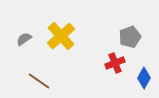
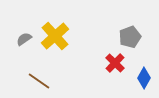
yellow cross: moved 6 px left
red cross: rotated 24 degrees counterclockwise
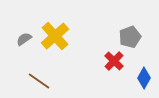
red cross: moved 1 px left, 2 px up
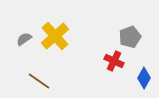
red cross: rotated 18 degrees counterclockwise
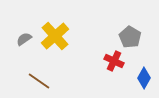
gray pentagon: rotated 20 degrees counterclockwise
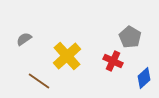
yellow cross: moved 12 px right, 20 px down
red cross: moved 1 px left
blue diamond: rotated 20 degrees clockwise
